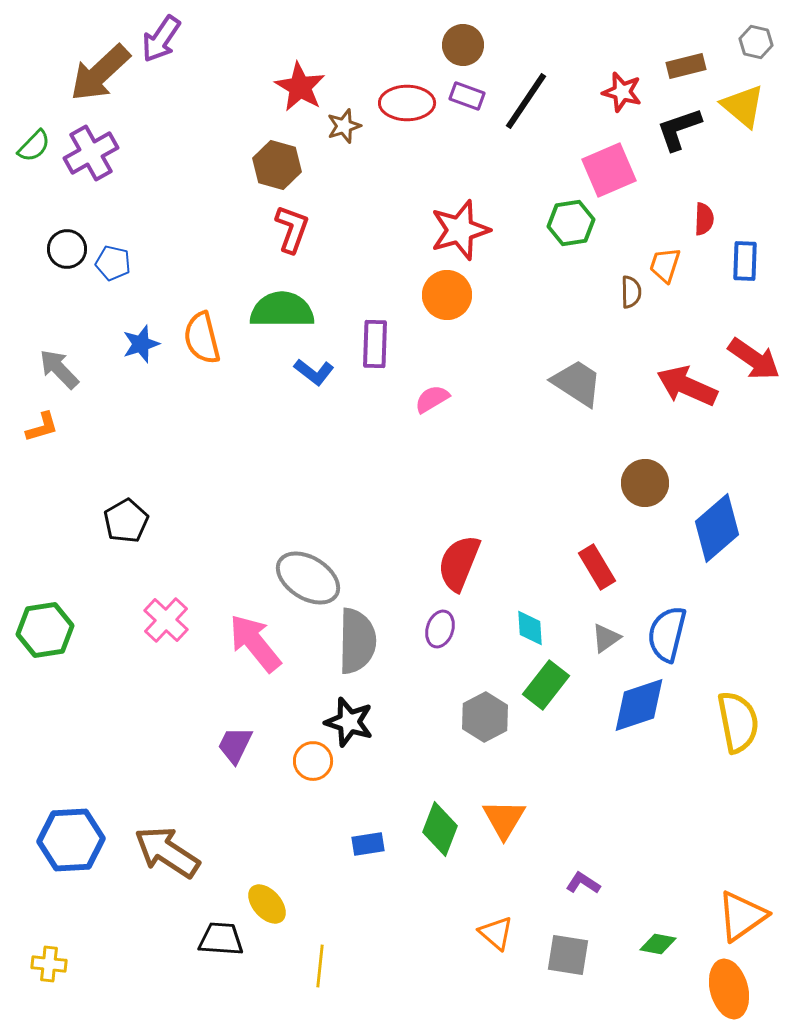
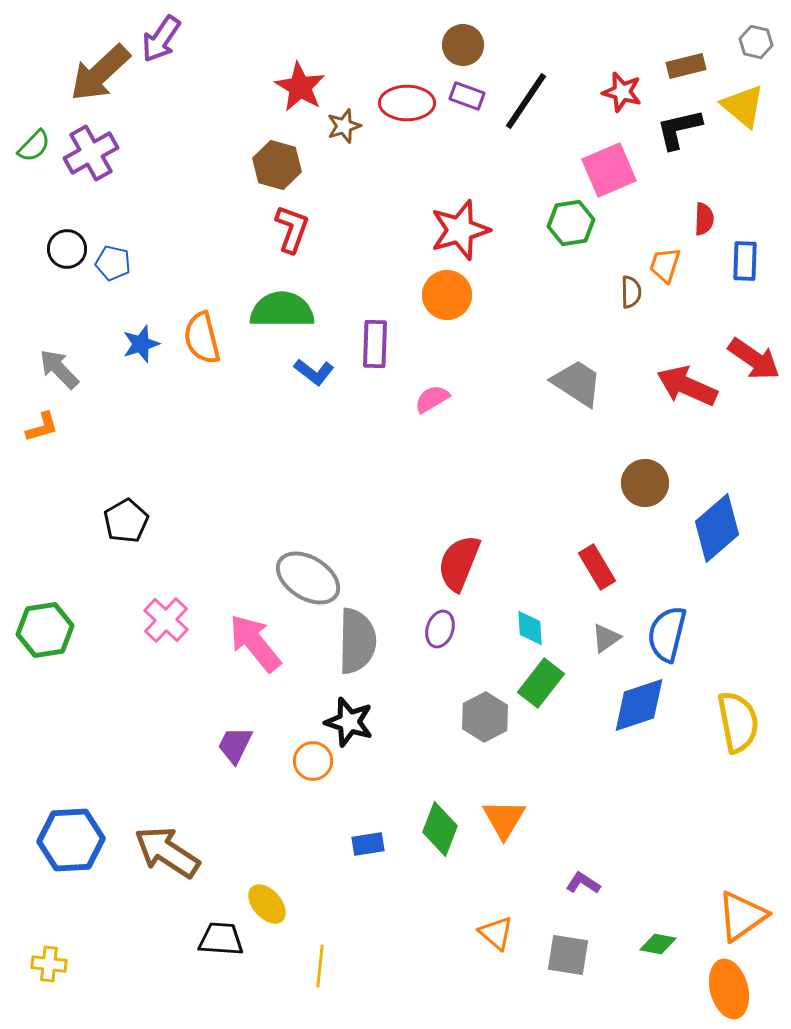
black L-shape at (679, 129): rotated 6 degrees clockwise
green rectangle at (546, 685): moved 5 px left, 2 px up
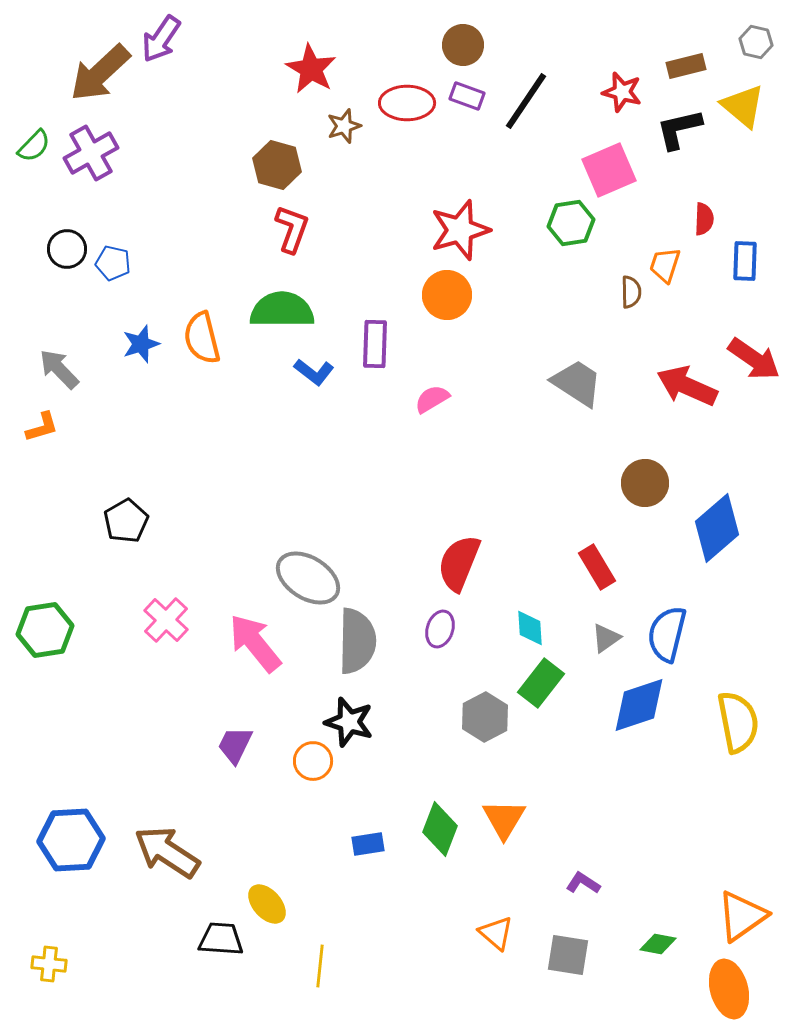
red star at (300, 87): moved 11 px right, 18 px up
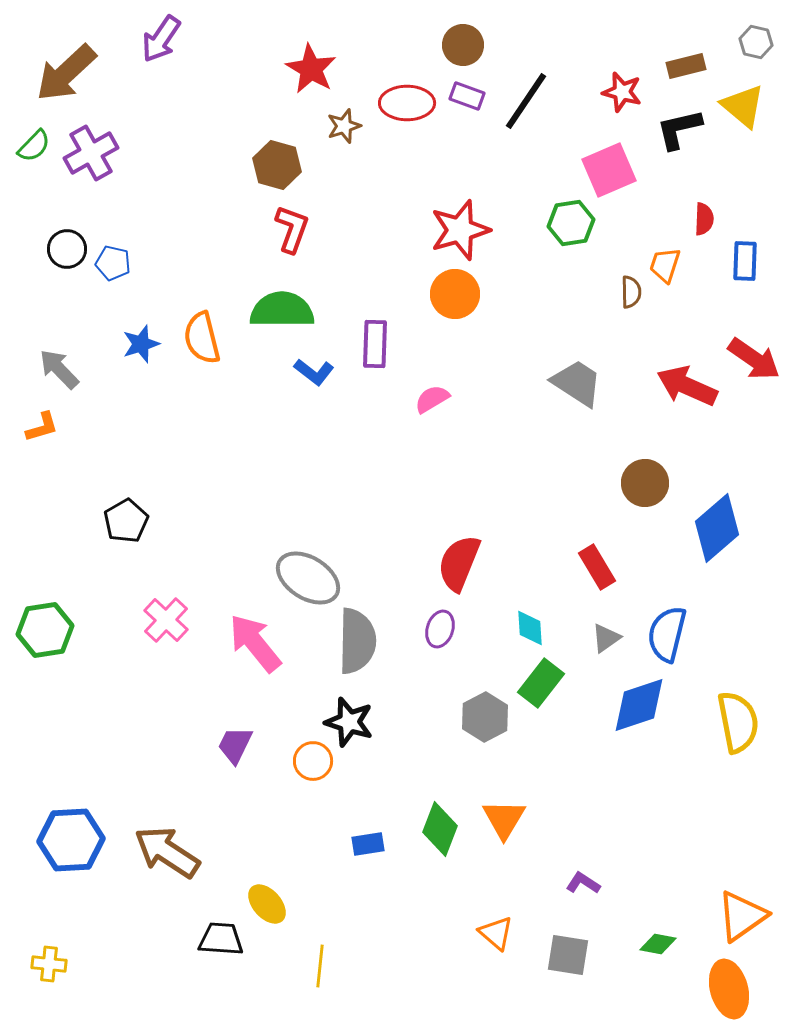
brown arrow at (100, 73): moved 34 px left
orange circle at (447, 295): moved 8 px right, 1 px up
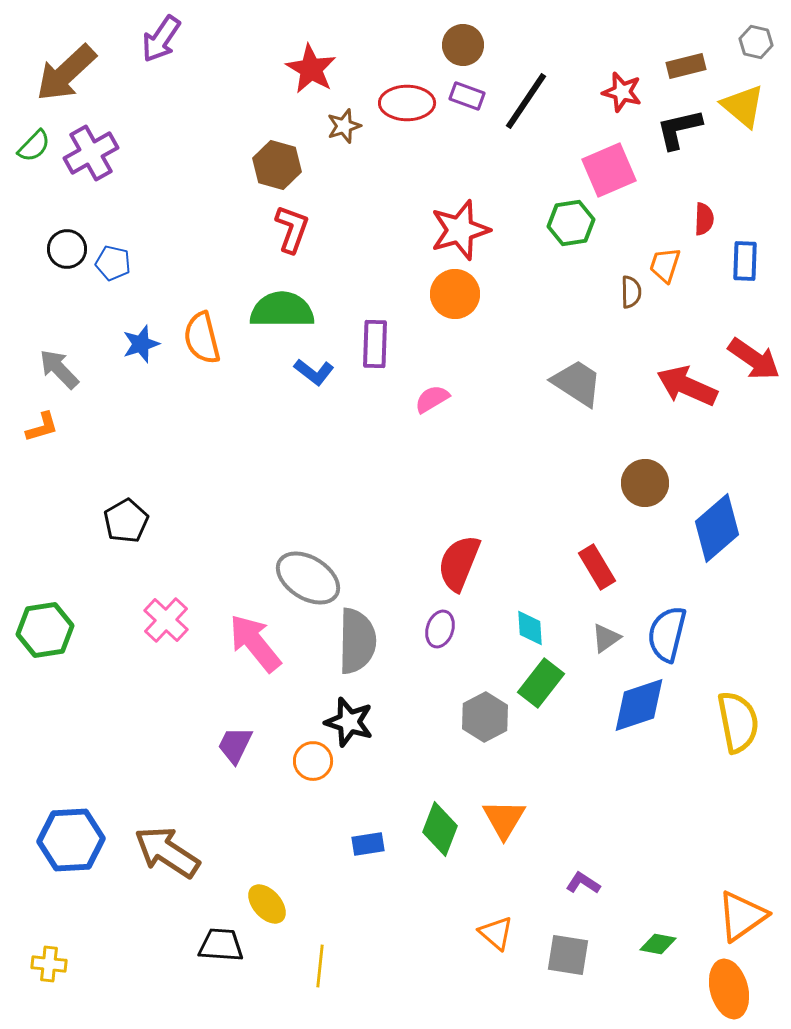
black trapezoid at (221, 939): moved 6 px down
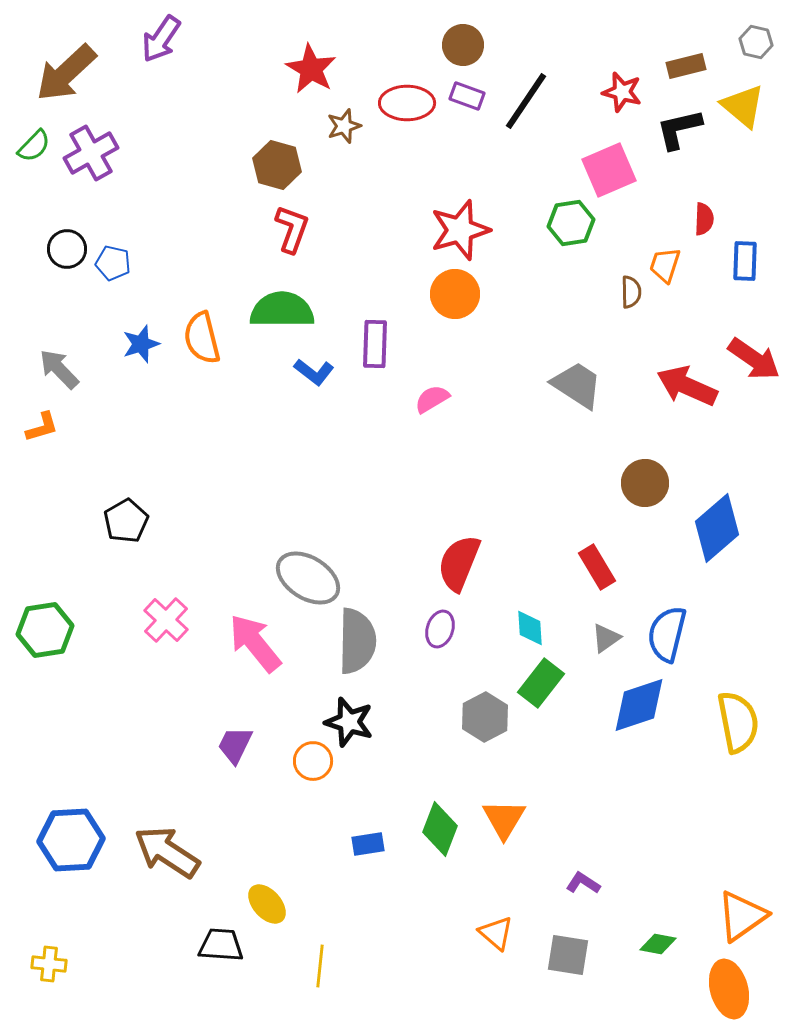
gray trapezoid at (577, 383): moved 2 px down
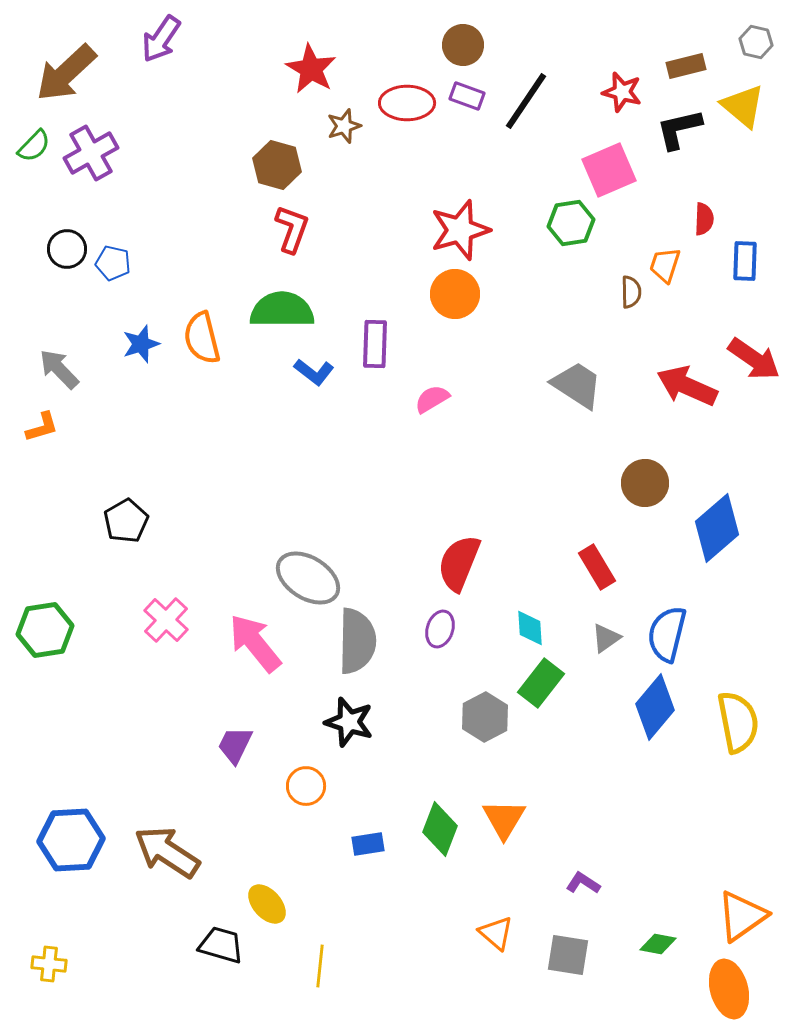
blue diamond at (639, 705): moved 16 px right, 2 px down; rotated 32 degrees counterclockwise
orange circle at (313, 761): moved 7 px left, 25 px down
black trapezoid at (221, 945): rotated 12 degrees clockwise
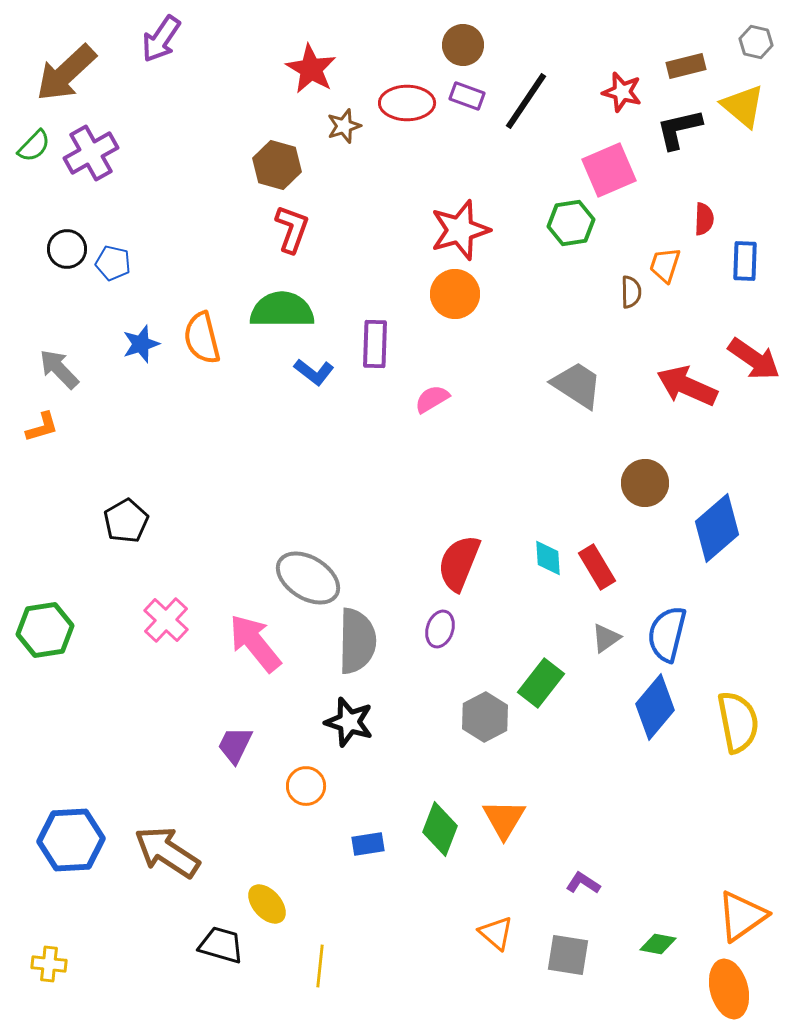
cyan diamond at (530, 628): moved 18 px right, 70 px up
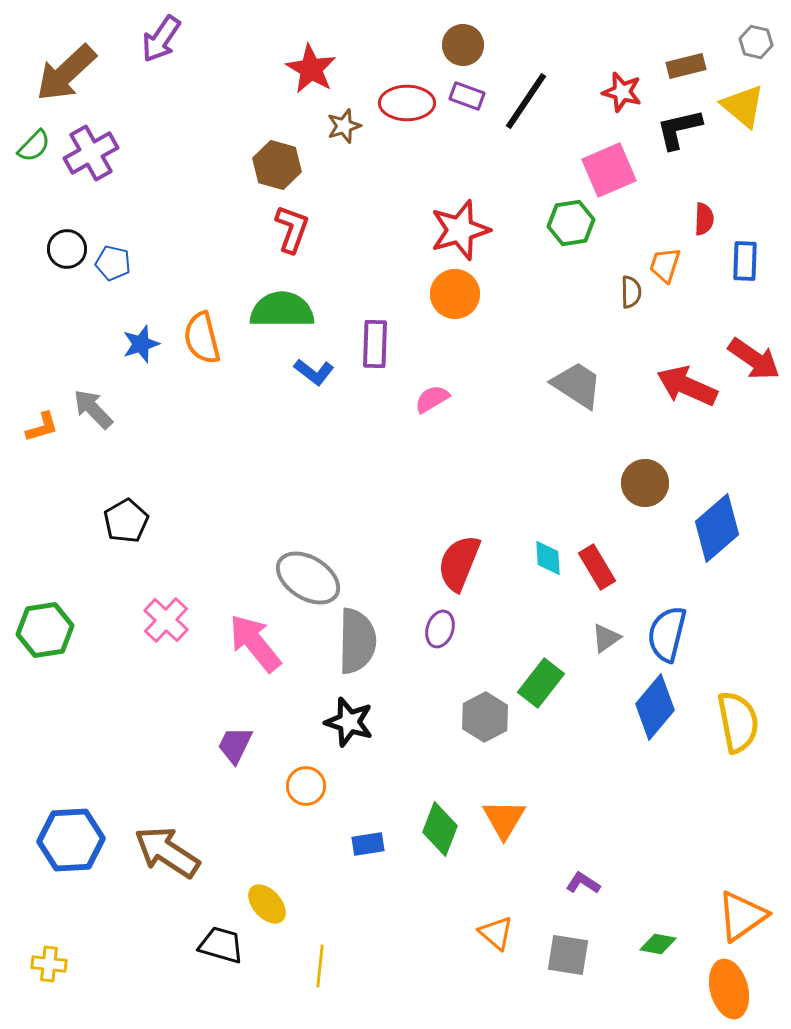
gray arrow at (59, 369): moved 34 px right, 40 px down
